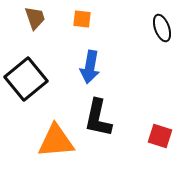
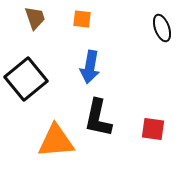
red square: moved 7 px left, 7 px up; rotated 10 degrees counterclockwise
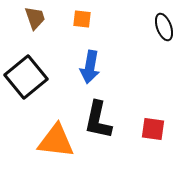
black ellipse: moved 2 px right, 1 px up
black square: moved 2 px up
black L-shape: moved 2 px down
orange triangle: rotated 12 degrees clockwise
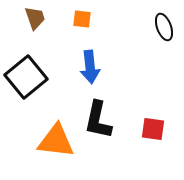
blue arrow: rotated 16 degrees counterclockwise
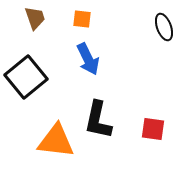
blue arrow: moved 2 px left, 8 px up; rotated 20 degrees counterclockwise
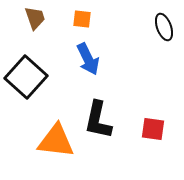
black square: rotated 9 degrees counterclockwise
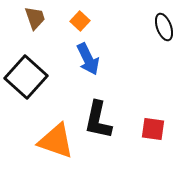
orange square: moved 2 px left, 2 px down; rotated 36 degrees clockwise
orange triangle: rotated 12 degrees clockwise
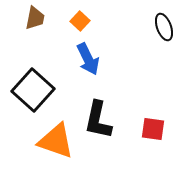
brown trapezoid: rotated 30 degrees clockwise
black square: moved 7 px right, 13 px down
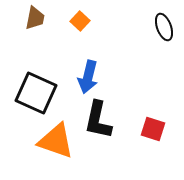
blue arrow: moved 18 px down; rotated 40 degrees clockwise
black square: moved 3 px right, 3 px down; rotated 18 degrees counterclockwise
red square: rotated 10 degrees clockwise
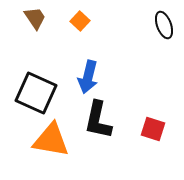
brown trapezoid: rotated 45 degrees counterclockwise
black ellipse: moved 2 px up
orange triangle: moved 5 px left, 1 px up; rotated 9 degrees counterclockwise
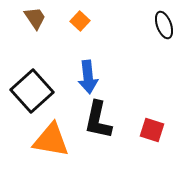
blue arrow: rotated 20 degrees counterclockwise
black square: moved 4 px left, 2 px up; rotated 24 degrees clockwise
red square: moved 1 px left, 1 px down
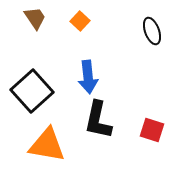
black ellipse: moved 12 px left, 6 px down
orange triangle: moved 4 px left, 5 px down
